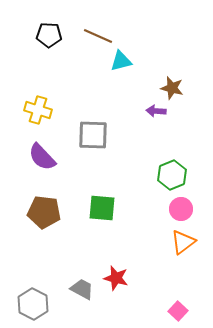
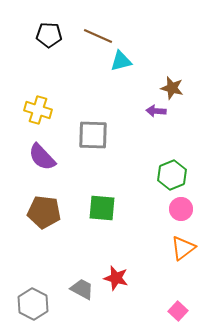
orange triangle: moved 6 px down
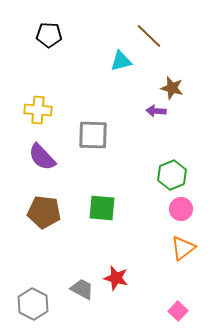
brown line: moved 51 px right; rotated 20 degrees clockwise
yellow cross: rotated 12 degrees counterclockwise
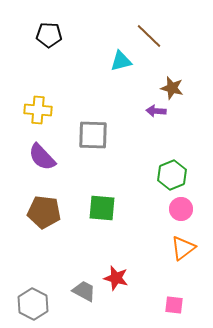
gray trapezoid: moved 2 px right, 2 px down
pink square: moved 4 px left, 6 px up; rotated 36 degrees counterclockwise
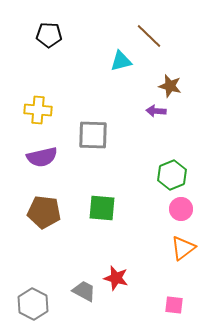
brown star: moved 2 px left, 2 px up
purple semicircle: rotated 60 degrees counterclockwise
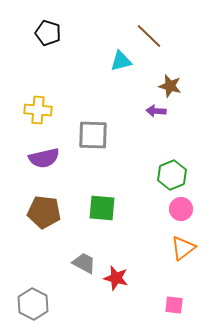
black pentagon: moved 1 px left, 2 px up; rotated 15 degrees clockwise
purple semicircle: moved 2 px right, 1 px down
gray trapezoid: moved 28 px up
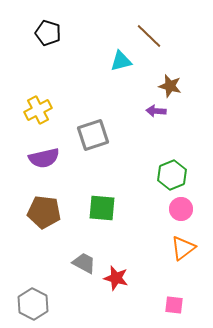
yellow cross: rotated 32 degrees counterclockwise
gray square: rotated 20 degrees counterclockwise
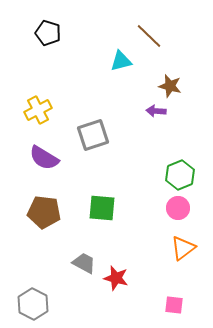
purple semicircle: rotated 44 degrees clockwise
green hexagon: moved 8 px right
pink circle: moved 3 px left, 1 px up
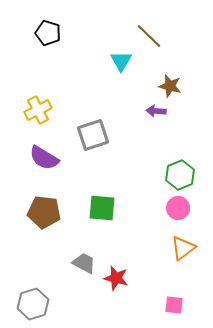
cyan triangle: rotated 45 degrees counterclockwise
gray hexagon: rotated 16 degrees clockwise
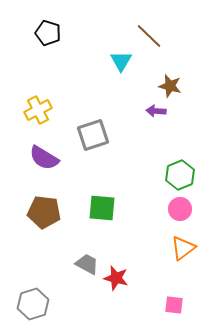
pink circle: moved 2 px right, 1 px down
gray trapezoid: moved 3 px right, 1 px down
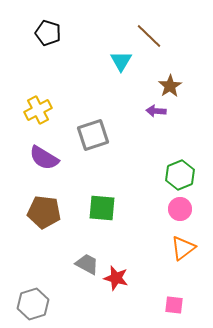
brown star: rotated 25 degrees clockwise
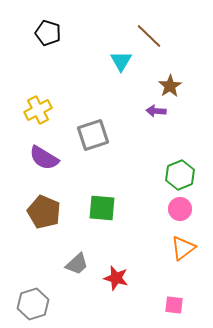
brown pentagon: rotated 16 degrees clockwise
gray trapezoid: moved 10 px left; rotated 110 degrees clockwise
